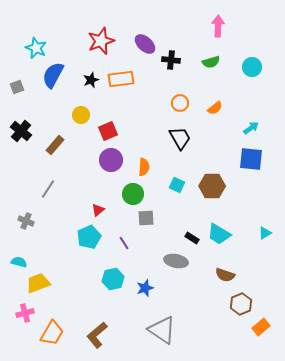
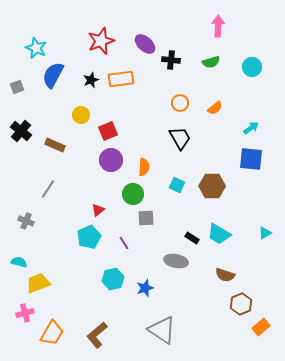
brown rectangle at (55, 145): rotated 72 degrees clockwise
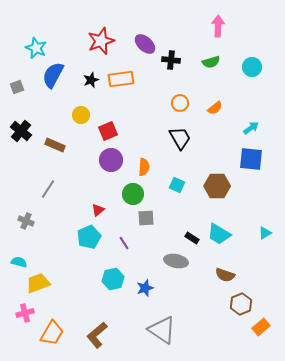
brown hexagon at (212, 186): moved 5 px right
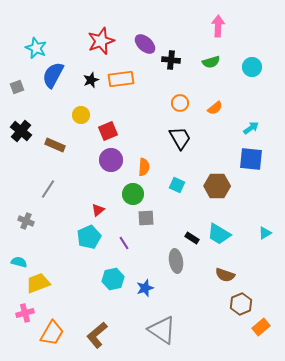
gray ellipse at (176, 261): rotated 70 degrees clockwise
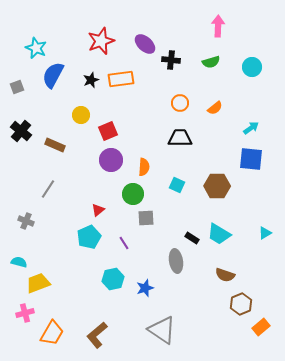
black trapezoid at (180, 138): rotated 60 degrees counterclockwise
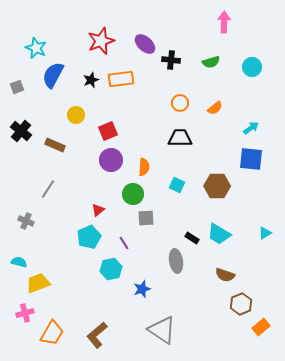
pink arrow at (218, 26): moved 6 px right, 4 px up
yellow circle at (81, 115): moved 5 px left
cyan hexagon at (113, 279): moved 2 px left, 10 px up
blue star at (145, 288): moved 3 px left, 1 px down
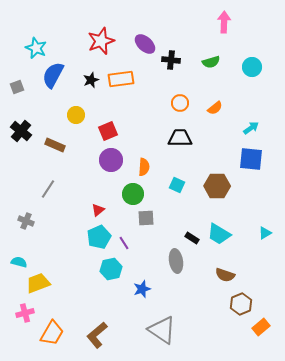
cyan pentagon at (89, 237): moved 10 px right
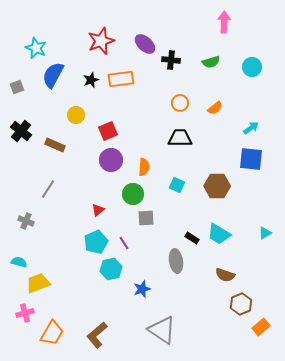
cyan pentagon at (99, 237): moved 3 px left, 5 px down
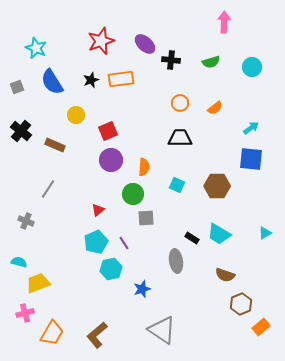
blue semicircle at (53, 75): moved 1 px left, 7 px down; rotated 60 degrees counterclockwise
